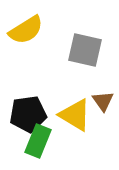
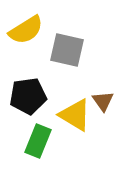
gray square: moved 18 px left
black pentagon: moved 18 px up
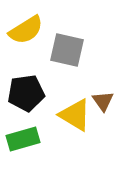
black pentagon: moved 2 px left, 3 px up
green rectangle: moved 15 px left, 2 px up; rotated 52 degrees clockwise
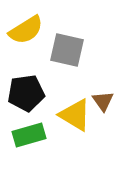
green rectangle: moved 6 px right, 4 px up
